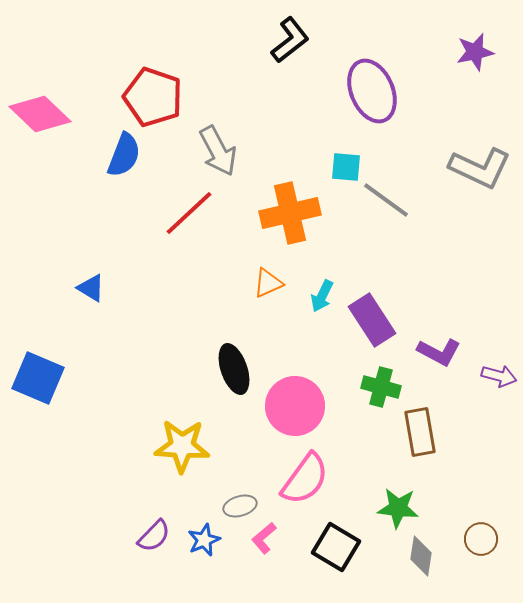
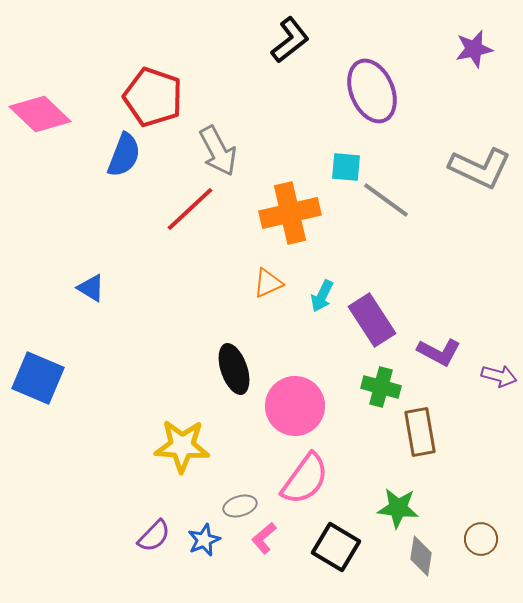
purple star: moved 1 px left, 3 px up
red line: moved 1 px right, 4 px up
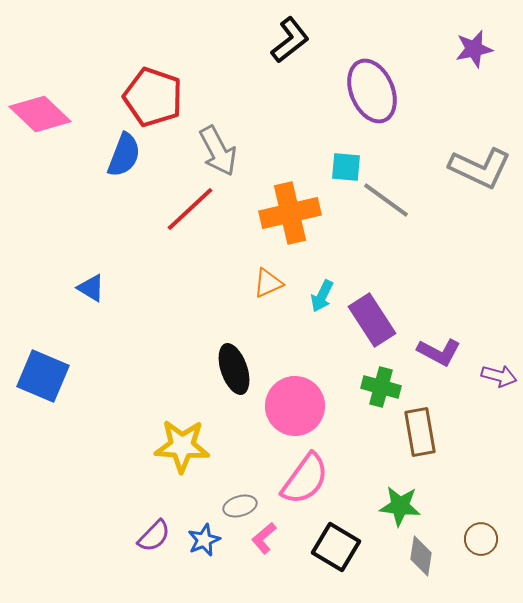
blue square: moved 5 px right, 2 px up
green star: moved 2 px right, 2 px up
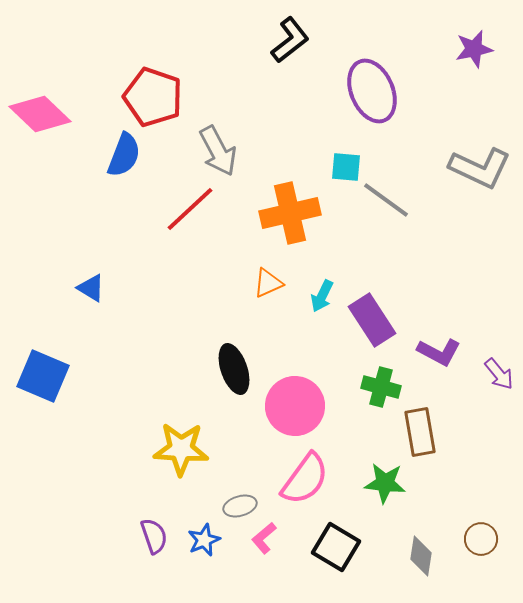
purple arrow: moved 2 px up; rotated 36 degrees clockwise
yellow star: moved 1 px left, 3 px down
green star: moved 15 px left, 23 px up
purple semicircle: rotated 63 degrees counterclockwise
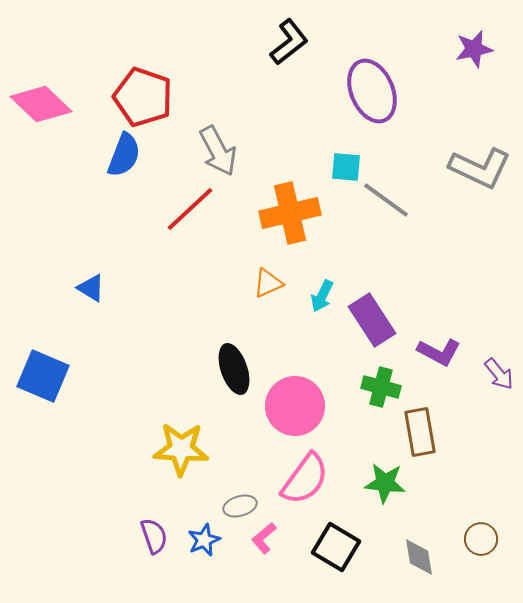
black L-shape: moved 1 px left, 2 px down
red pentagon: moved 10 px left
pink diamond: moved 1 px right, 10 px up
gray diamond: moved 2 px left, 1 px down; rotated 18 degrees counterclockwise
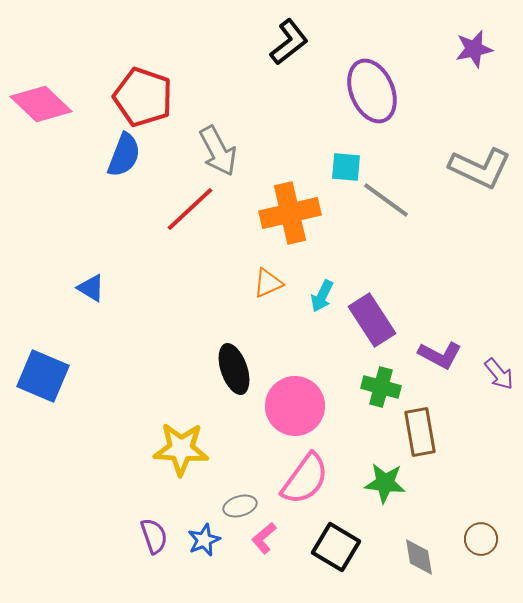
purple L-shape: moved 1 px right, 3 px down
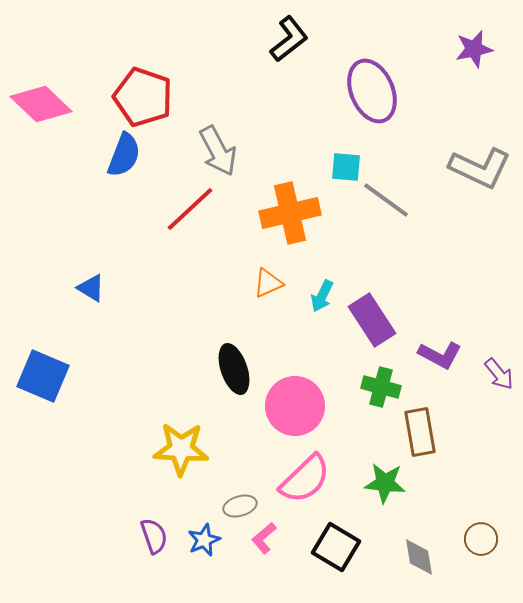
black L-shape: moved 3 px up
pink semicircle: rotated 10 degrees clockwise
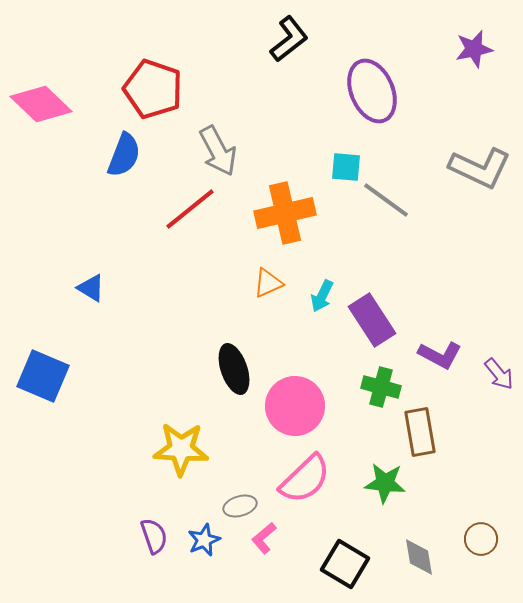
red pentagon: moved 10 px right, 8 px up
red line: rotated 4 degrees clockwise
orange cross: moved 5 px left
black square: moved 9 px right, 17 px down
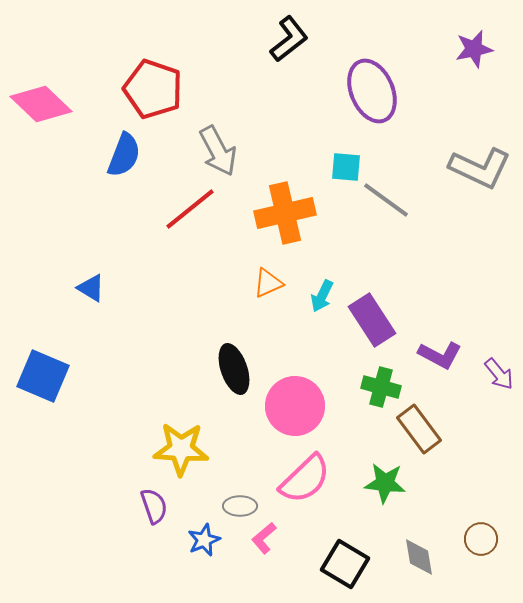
brown rectangle: moved 1 px left, 3 px up; rotated 27 degrees counterclockwise
gray ellipse: rotated 16 degrees clockwise
purple semicircle: moved 30 px up
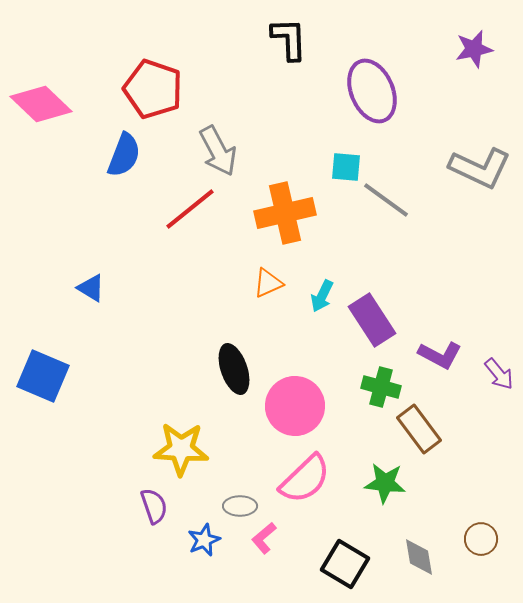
black L-shape: rotated 54 degrees counterclockwise
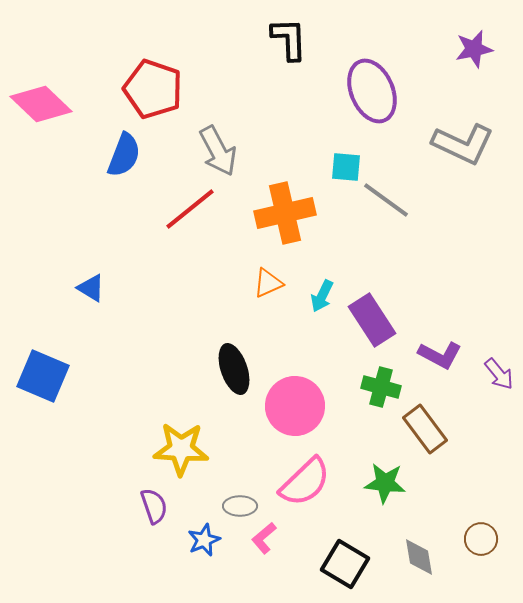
gray L-shape: moved 17 px left, 24 px up
brown rectangle: moved 6 px right
pink semicircle: moved 3 px down
